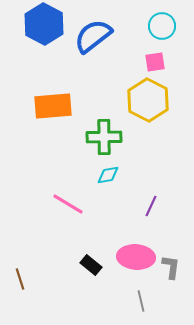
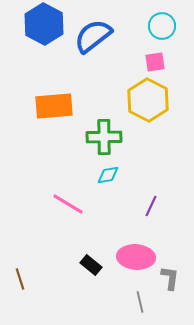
orange rectangle: moved 1 px right
gray L-shape: moved 1 px left, 11 px down
gray line: moved 1 px left, 1 px down
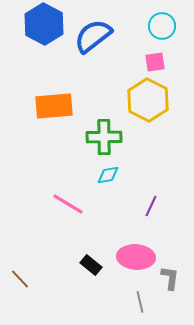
brown line: rotated 25 degrees counterclockwise
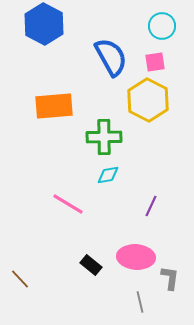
blue semicircle: moved 18 px right, 21 px down; rotated 99 degrees clockwise
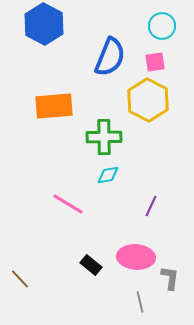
blue semicircle: moved 1 px left; rotated 51 degrees clockwise
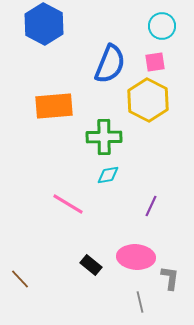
blue semicircle: moved 7 px down
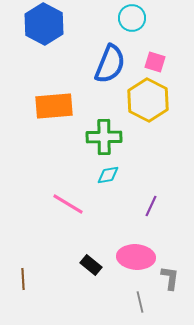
cyan circle: moved 30 px left, 8 px up
pink square: rotated 25 degrees clockwise
brown line: moved 3 px right; rotated 40 degrees clockwise
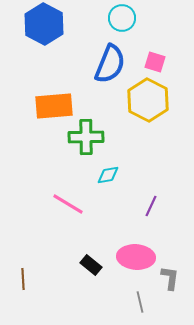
cyan circle: moved 10 px left
green cross: moved 18 px left
